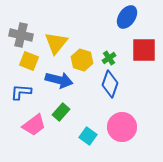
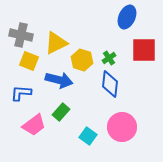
blue ellipse: rotated 10 degrees counterclockwise
yellow triangle: rotated 25 degrees clockwise
blue diamond: rotated 12 degrees counterclockwise
blue L-shape: moved 1 px down
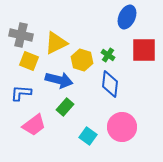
green cross: moved 1 px left, 3 px up; rotated 24 degrees counterclockwise
green rectangle: moved 4 px right, 5 px up
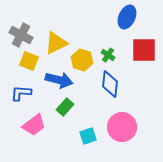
gray cross: rotated 15 degrees clockwise
cyan square: rotated 36 degrees clockwise
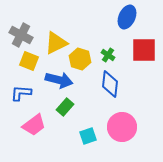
yellow hexagon: moved 2 px left, 1 px up
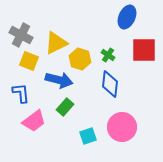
blue L-shape: rotated 80 degrees clockwise
pink trapezoid: moved 4 px up
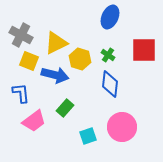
blue ellipse: moved 17 px left
blue arrow: moved 4 px left, 5 px up
green rectangle: moved 1 px down
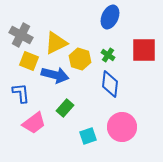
pink trapezoid: moved 2 px down
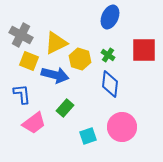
blue L-shape: moved 1 px right, 1 px down
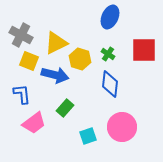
green cross: moved 1 px up
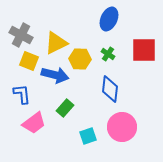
blue ellipse: moved 1 px left, 2 px down
yellow hexagon: rotated 15 degrees counterclockwise
blue diamond: moved 5 px down
